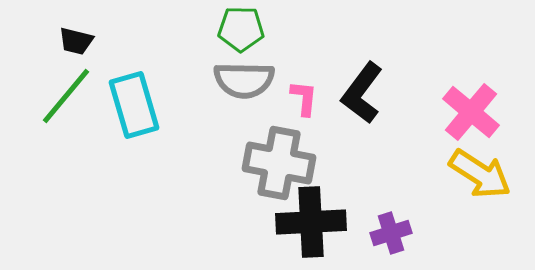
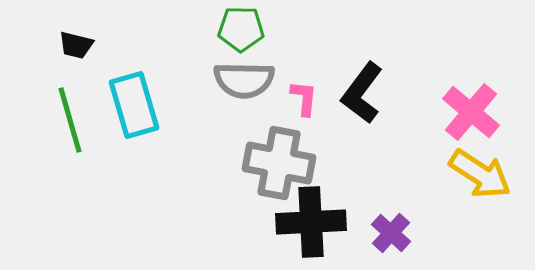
black trapezoid: moved 4 px down
green line: moved 4 px right, 24 px down; rotated 56 degrees counterclockwise
purple cross: rotated 30 degrees counterclockwise
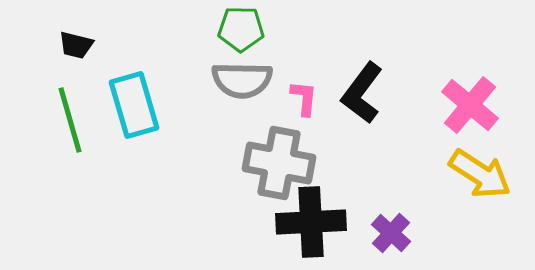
gray semicircle: moved 2 px left
pink cross: moved 1 px left, 7 px up
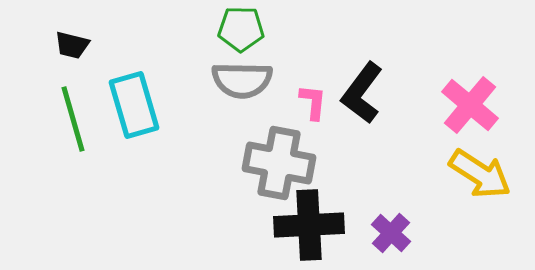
black trapezoid: moved 4 px left
pink L-shape: moved 9 px right, 4 px down
green line: moved 3 px right, 1 px up
black cross: moved 2 px left, 3 px down
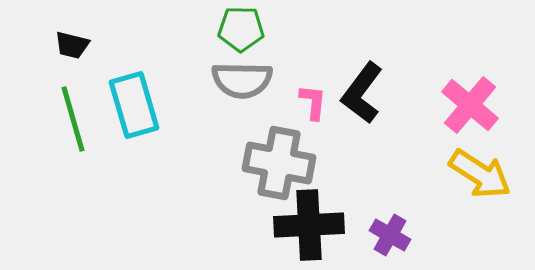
purple cross: moved 1 px left, 2 px down; rotated 12 degrees counterclockwise
